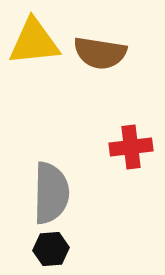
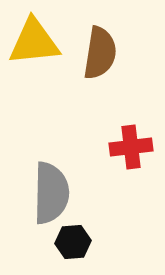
brown semicircle: rotated 90 degrees counterclockwise
black hexagon: moved 22 px right, 7 px up
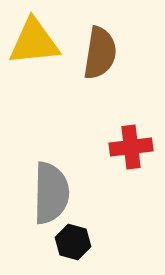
black hexagon: rotated 20 degrees clockwise
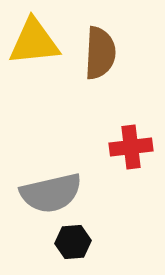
brown semicircle: rotated 6 degrees counterclockwise
gray semicircle: rotated 76 degrees clockwise
black hexagon: rotated 20 degrees counterclockwise
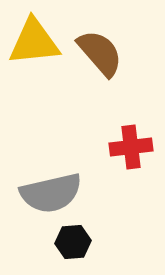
brown semicircle: rotated 44 degrees counterclockwise
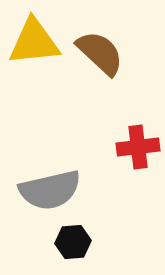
brown semicircle: rotated 6 degrees counterclockwise
red cross: moved 7 px right
gray semicircle: moved 1 px left, 3 px up
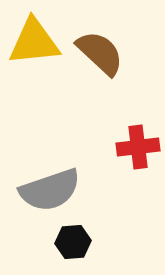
gray semicircle: rotated 6 degrees counterclockwise
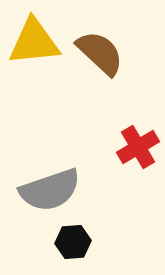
red cross: rotated 24 degrees counterclockwise
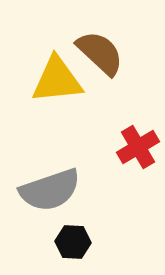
yellow triangle: moved 23 px right, 38 px down
black hexagon: rotated 8 degrees clockwise
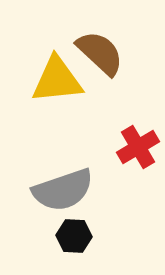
gray semicircle: moved 13 px right
black hexagon: moved 1 px right, 6 px up
